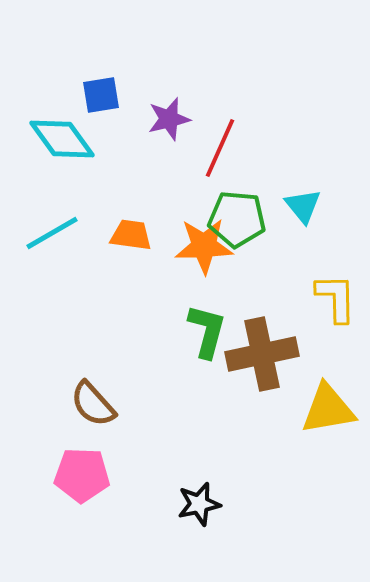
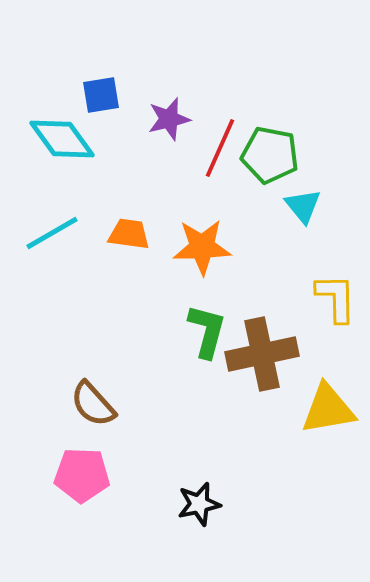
green pentagon: moved 33 px right, 64 px up; rotated 6 degrees clockwise
orange trapezoid: moved 2 px left, 1 px up
orange star: moved 2 px left, 1 px down
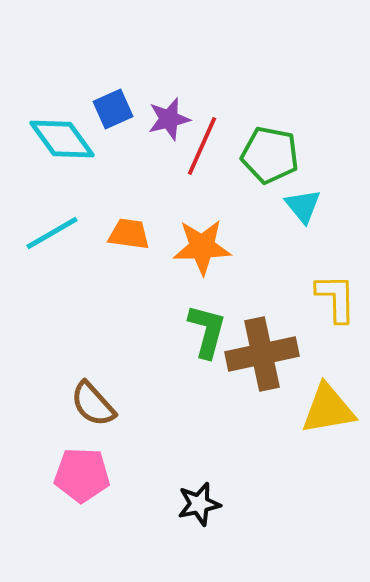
blue square: moved 12 px right, 14 px down; rotated 15 degrees counterclockwise
red line: moved 18 px left, 2 px up
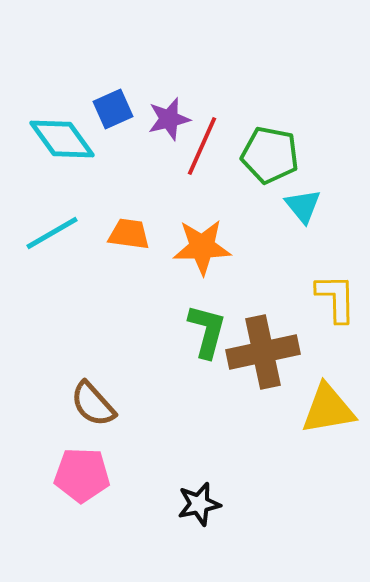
brown cross: moved 1 px right, 2 px up
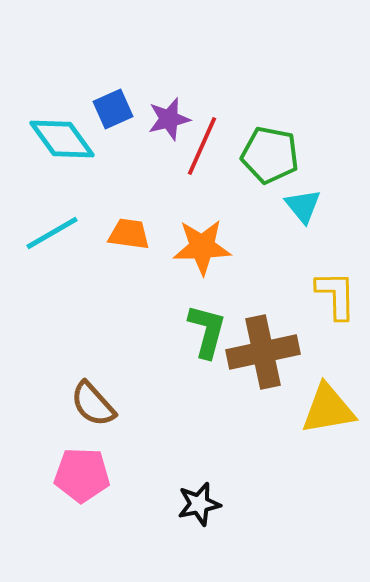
yellow L-shape: moved 3 px up
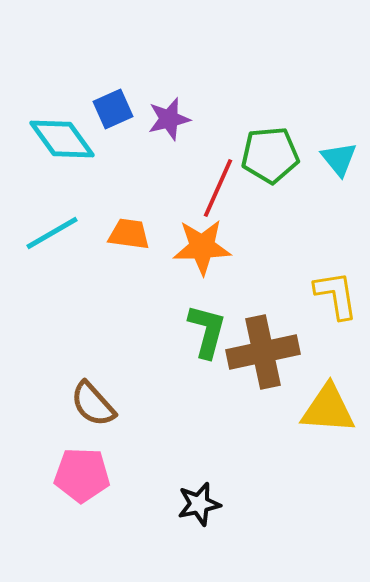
red line: moved 16 px right, 42 px down
green pentagon: rotated 16 degrees counterclockwise
cyan triangle: moved 36 px right, 47 px up
yellow L-shape: rotated 8 degrees counterclockwise
yellow triangle: rotated 14 degrees clockwise
